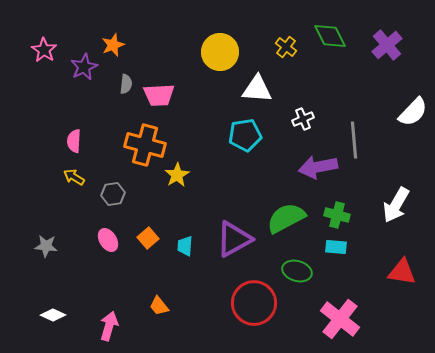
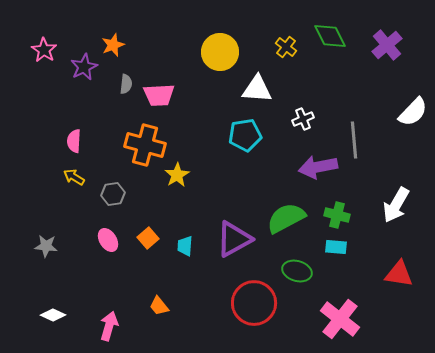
red triangle: moved 3 px left, 2 px down
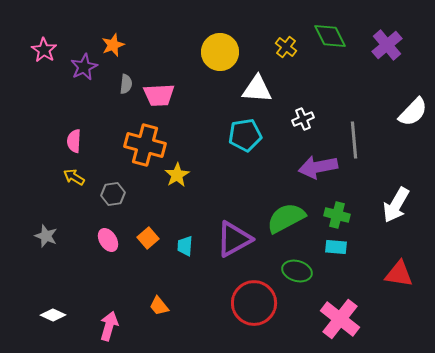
gray star: moved 10 px up; rotated 15 degrees clockwise
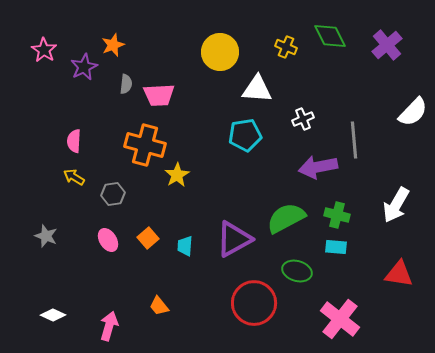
yellow cross: rotated 15 degrees counterclockwise
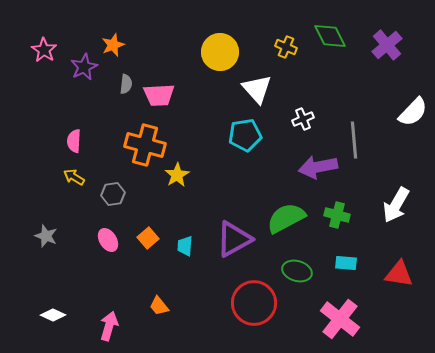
white triangle: rotated 44 degrees clockwise
cyan rectangle: moved 10 px right, 16 px down
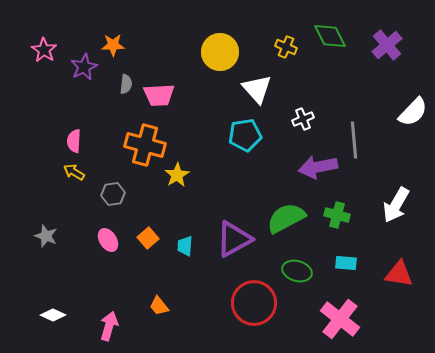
orange star: rotated 20 degrees clockwise
yellow arrow: moved 5 px up
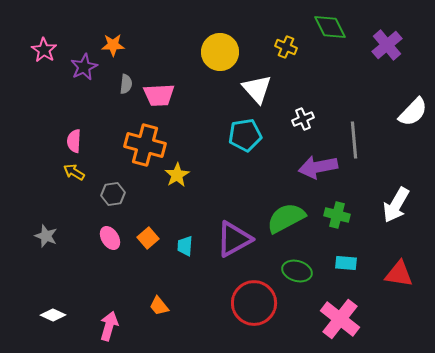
green diamond: moved 9 px up
pink ellipse: moved 2 px right, 2 px up
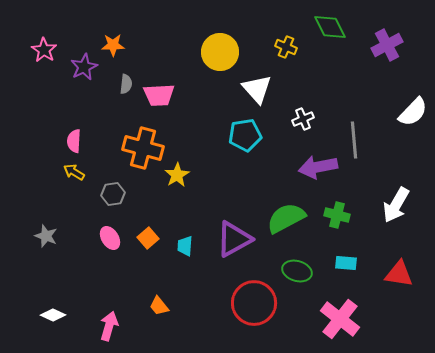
purple cross: rotated 12 degrees clockwise
orange cross: moved 2 px left, 3 px down
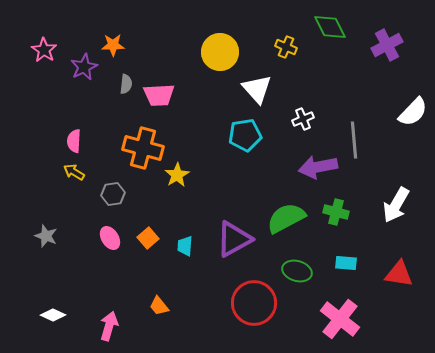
green cross: moved 1 px left, 3 px up
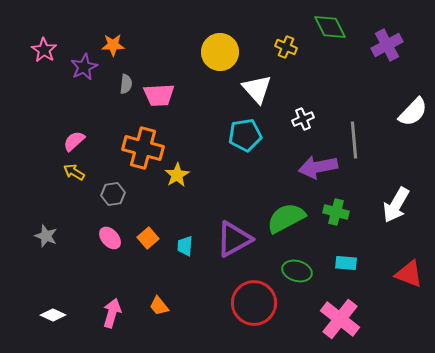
pink semicircle: rotated 45 degrees clockwise
pink ellipse: rotated 10 degrees counterclockwise
red triangle: moved 10 px right; rotated 12 degrees clockwise
pink arrow: moved 3 px right, 13 px up
